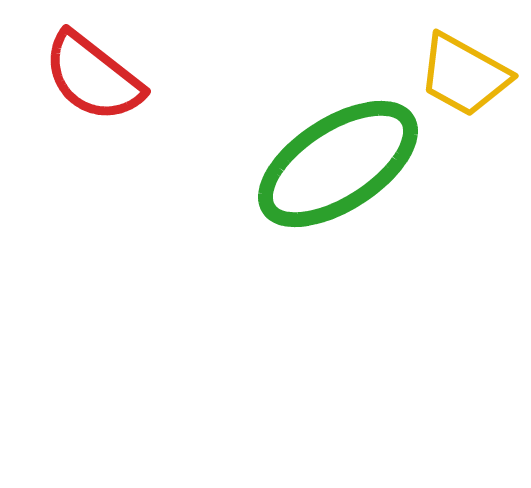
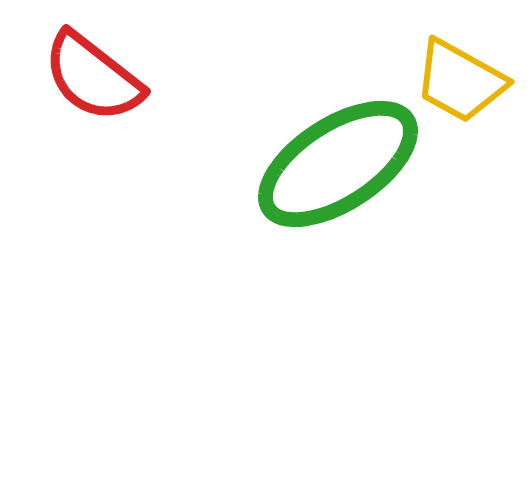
yellow trapezoid: moved 4 px left, 6 px down
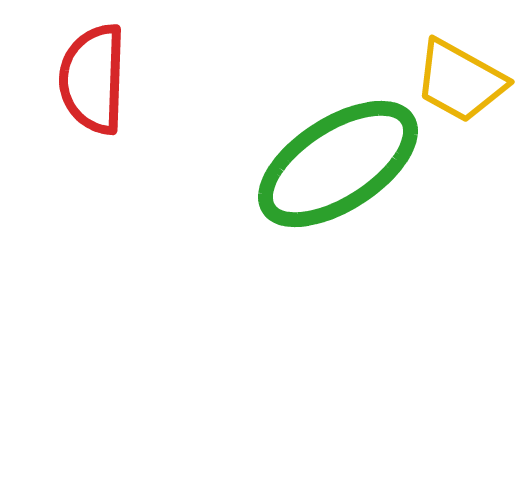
red semicircle: moved 2 px down; rotated 54 degrees clockwise
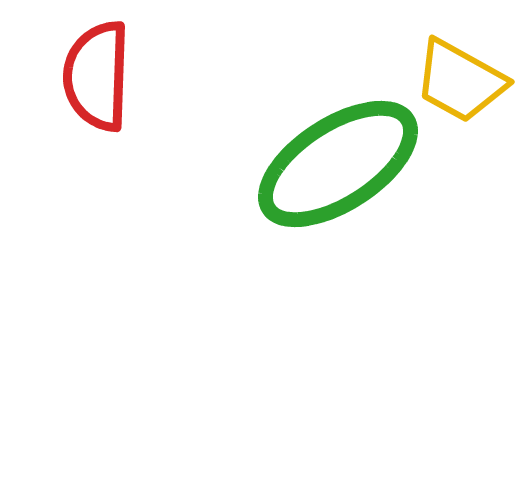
red semicircle: moved 4 px right, 3 px up
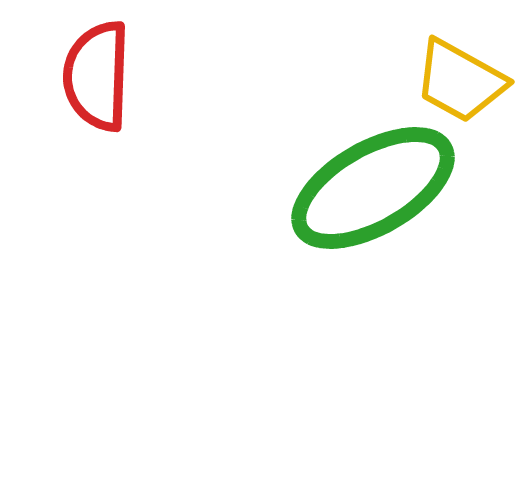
green ellipse: moved 35 px right, 24 px down; rotated 3 degrees clockwise
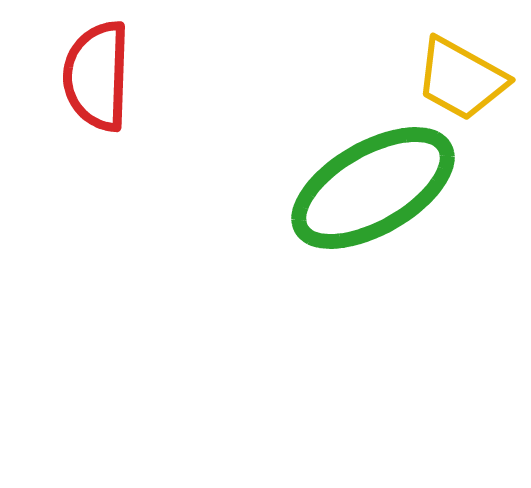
yellow trapezoid: moved 1 px right, 2 px up
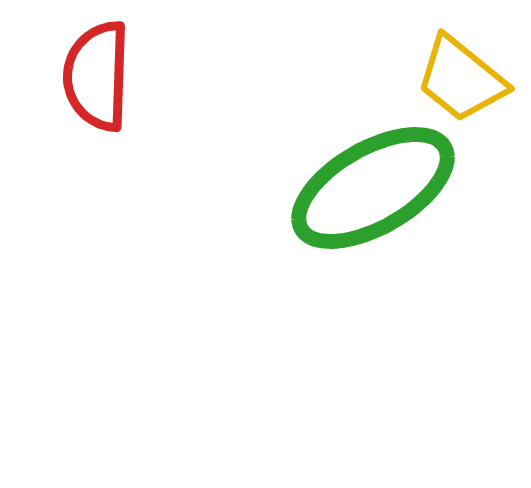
yellow trapezoid: rotated 10 degrees clockwise
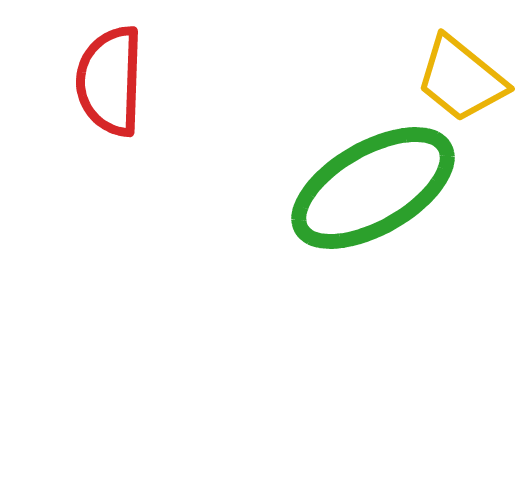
red semicircle: moved 13 px right, 5 px down
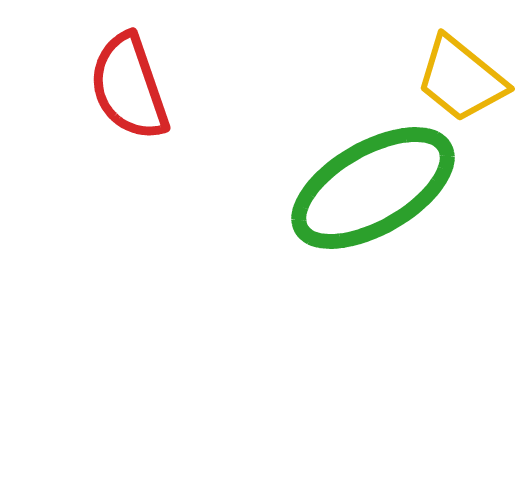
red semicircle: moved 19 px right, 6 px down; rotated 21 degrees counterclockwise
